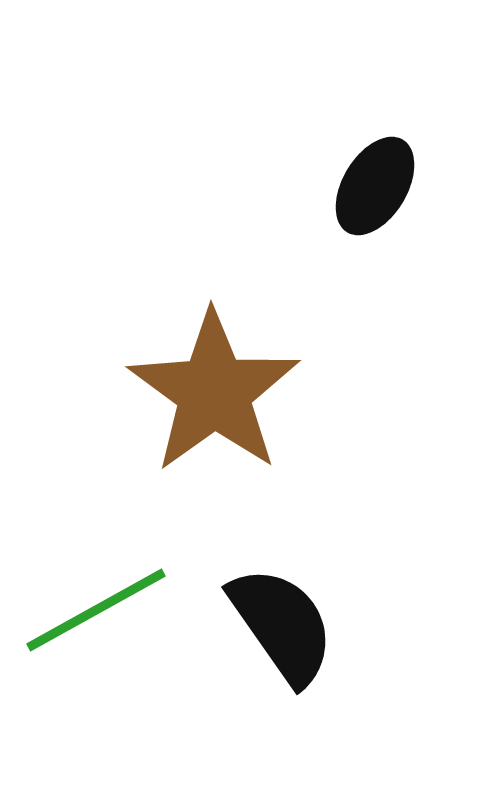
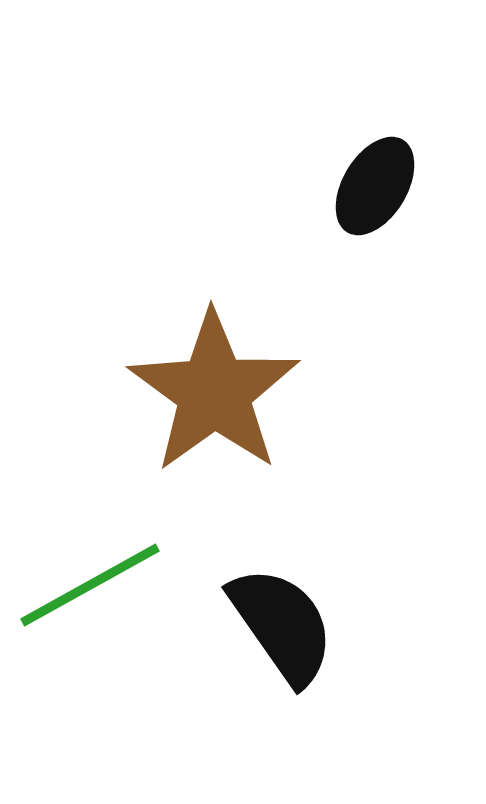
green line: moved 6 px left, 25 px up
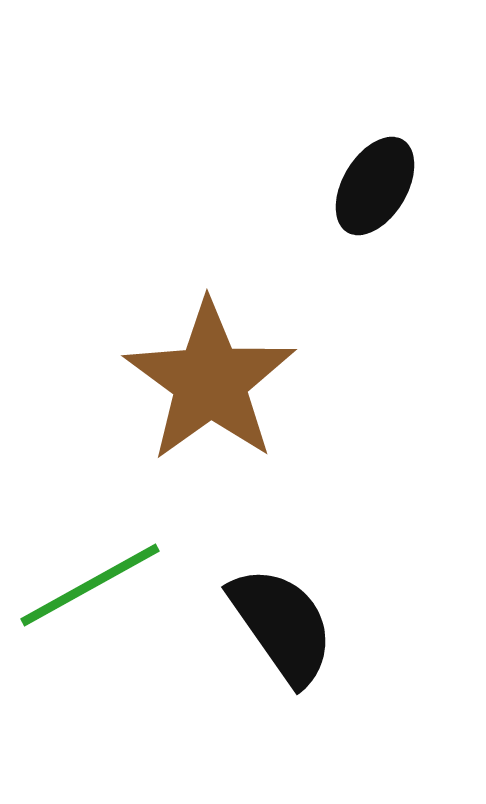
brown star: moved 4 px left, 11 px up
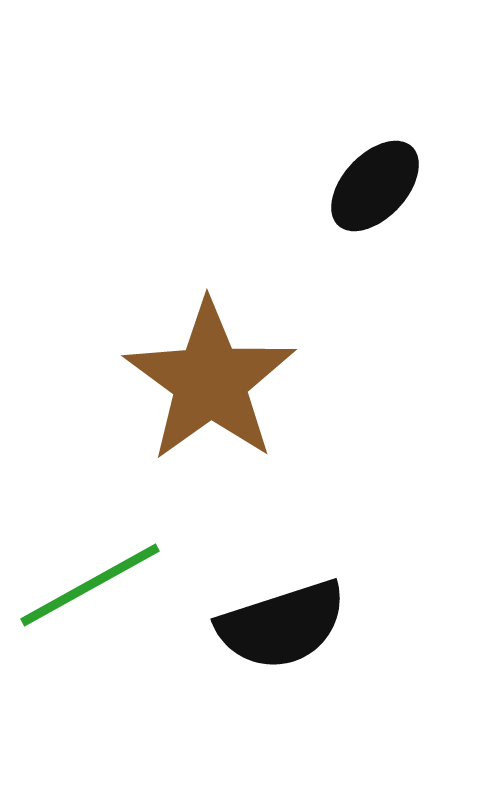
black ellipse: rotated 12 degrees clockwise
black semicircle: rotated 107 degrees clockwise
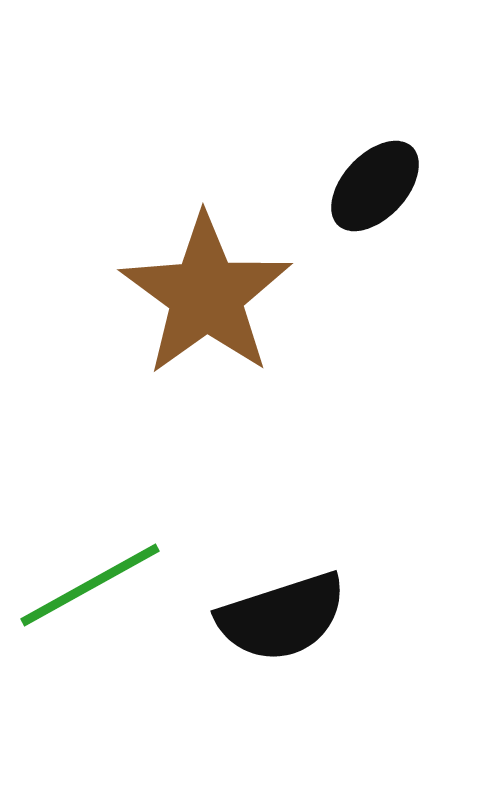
brown star: moved 4 px left, 86 px up
black semicircle: moved 8 px up
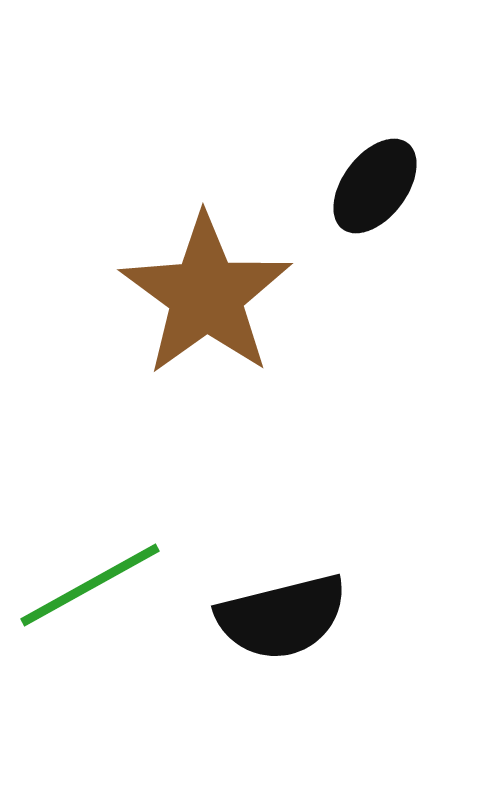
black ellipse: rotated 6 degrees counterclockwise
black semicircle: rotated 4 degrees clockwise
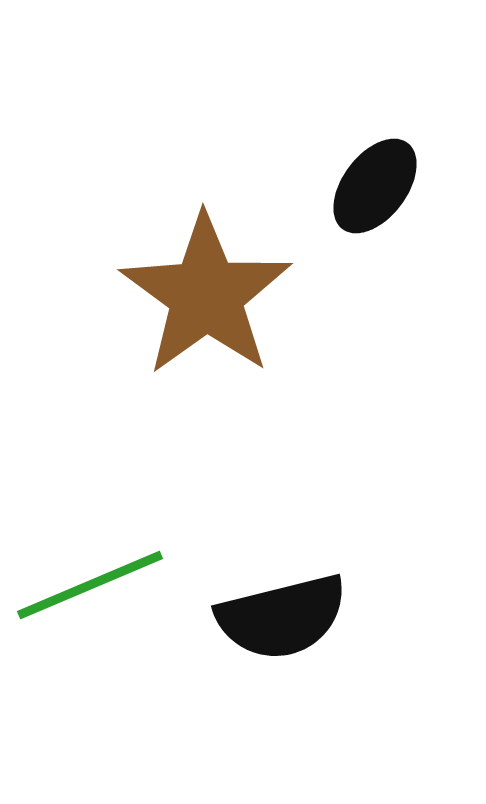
green line: rotated 6 degrees clockwise
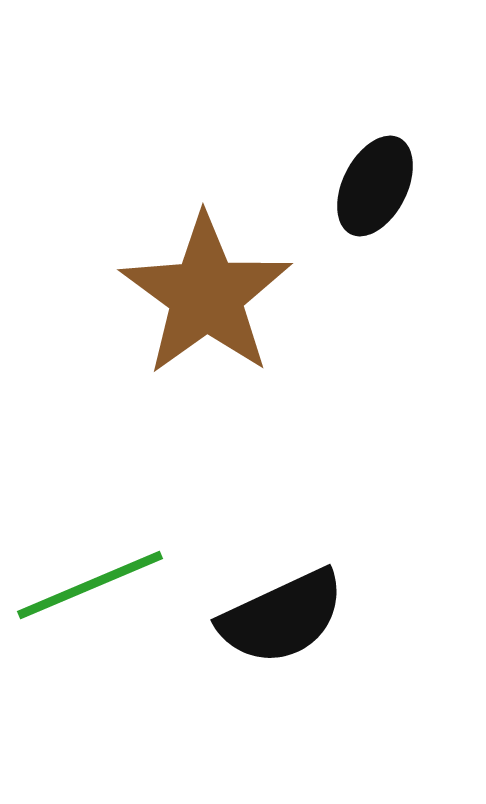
black ellipse: rotated 10 degrees counterclockwise
black semicircle: rotated 11 degrees counterclockwise
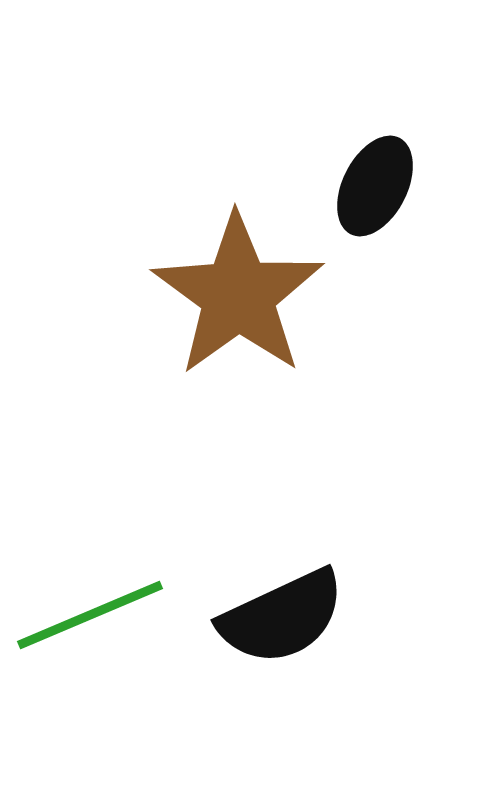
brown star: moved 32 px right
green line: moved 30 px down
